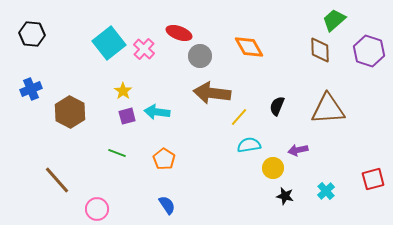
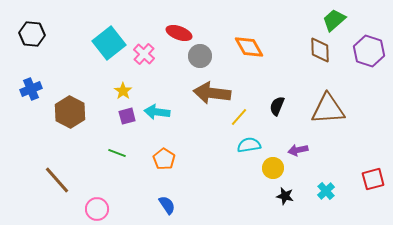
pink cross: moved 5 px down
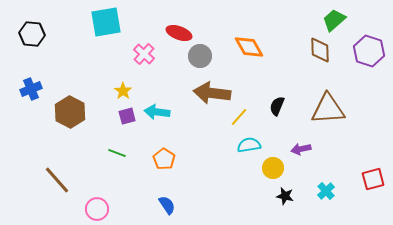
cyan square: moved 3 px left, 21 px up; rotated 28 degrees clockwise
purple arrow: moved 3 px right, 1 px up
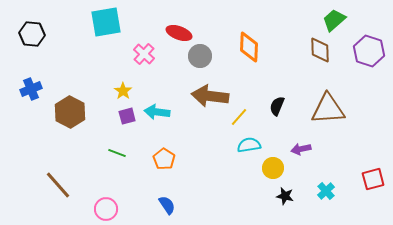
orange diamond: rotated 32 degrees clockwise
brown arrow: moved 2 px left, 3 px down
brown line: moved 1 px right, 5 px down
pink circle: moved 9 px right
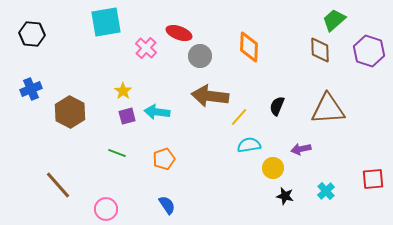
pink cross: moved 2 px right, 6 px up
orange pentagon: rotated 20 degrees clockwise
red square: rotated 10 degrees clockwise
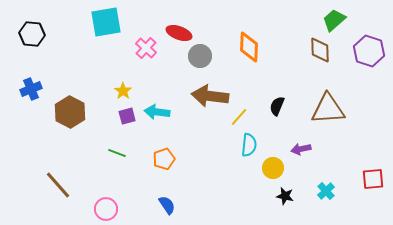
cyan semicircle: rotated 105 degrees clockwise
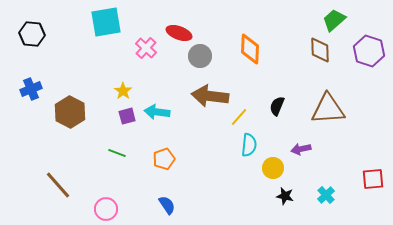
orange diamond: moved 1 px right, 2 px down
cyan cross: moved 4 px down
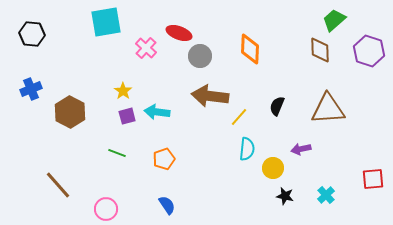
cyan semicircle: moved 2 px left, 4 px down
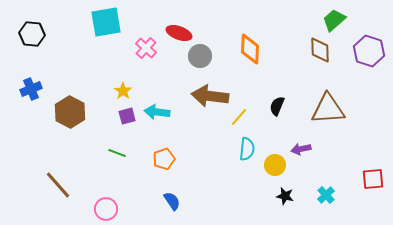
yellow circle: moved 2 px right, 3 px up
blue semicircle: moved 5 px right, 4 px up
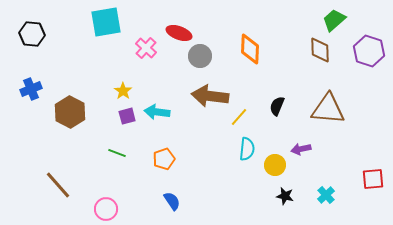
brown triangle: rotated 9 degrees clockwise
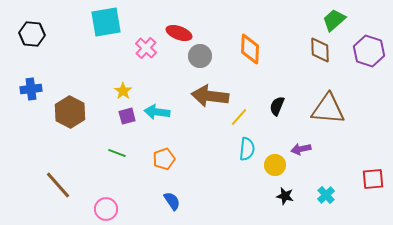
blue cross: rotated 15 degrees clockwise
